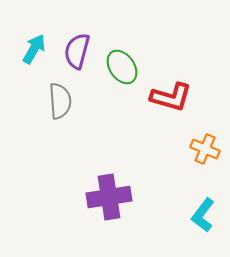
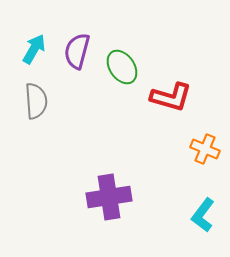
gray semicircle: moved 24 px left
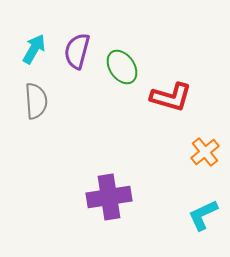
orange cross: moved 3 px down; rotated 28 degrees clockwise
cyan L-shape: rotated 28 degrees clockwise
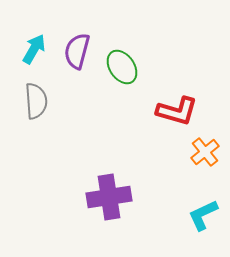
red L-shape: moved 6 px right, 14 px down
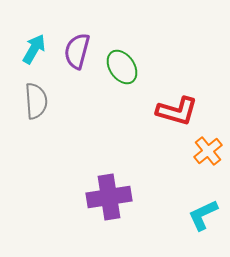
orange cross: moved 3 px right, 1 px up
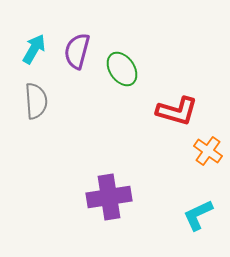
green ellipse: moved 2 px down
orange cross: rotated 16 degrees counterclockwise
cyan L-shape: moved 5 px left
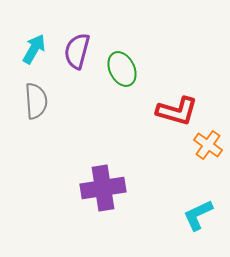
green ellipse: rotated 8 degrees clockwise
orange cross: moved 6 px up
purple cross: moved 6 px left, 9 px up
